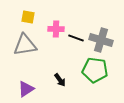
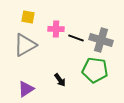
gray triangle: rotated 20 degrees counterclockwise
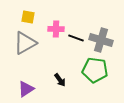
gray triangle: moved 2 px up
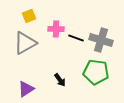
yellow square: moved 1 px right, 1 px up; rotated 32 degrees counterclockwise
green pentagon: moved 1 px right, 2 px down
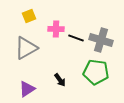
gray triangle: moved 1 px right, 5 px down
purple triangle: moved 1 px right
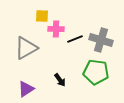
yellow square: moved 13 px right; rotated 24 degrees clockwise
black line: moved 1 px left, 1 px down; rotated 42 degrees counterclockwise
purple triangle: moved 1 px left
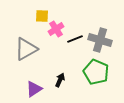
pink cross: rotated 35 degrees counterclockwise
gray cross: moved 1 px left
gray triangle: moved 1 px down
green pentagon: rotated 15 degrees clockwise
black arrow: rotated 120 degrees counterclockwise
purple triangle: moved 8 px right
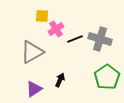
gray cross: moved 1 px up
gray triangle: moved 6 px right, 3 px down
green pentagon: moved 11 px right, 5 px down; rotated 15 degrees clockwise
